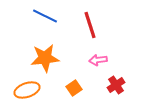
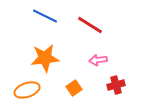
red line: rotated 40 degrees counterclockwise
red cross: rotated 18 degrees clockwise
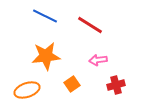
orange star: moved 1 px right, 2 px up
orange square: moved 2 px left, 4 px up
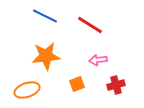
orange square: moved 5 px right; rotated 14 degrees clockwise
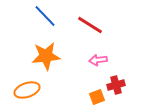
blue line: rotated 20 degrees clockwise
orange square: moved 20 px right, 13 px down
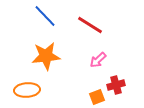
pink arrow: rotated 36 degrees counterclockwise
orange ellipse: rotated 15 degrees clockwise
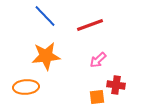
red line: rotated 52 degrees counterclockwise
red cross: rotated 24 degrees clockwise
orange ellipse: moved 1 px left, 3 px up
orange square: rotated 14 degrees clockwise
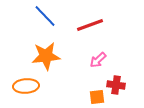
orange ellipse: moved 1 px up
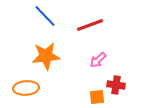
orange ellipse: moved 2 px down
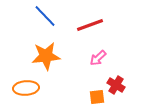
pink arrow: moved 2 px up
red cross: rotated 24 degrees clockwise
